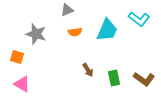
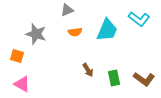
orange square: moved 1 px up
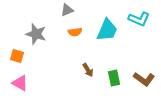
cyan L-shape: rotated 15 degrees counterclockwise
pink triangle: moved 2 px left, 1 px up
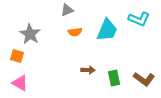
gray star: moved 6 px left; rotated 15 degrees clockwise
brown arrow: rotated 56 degrees counterclockwise
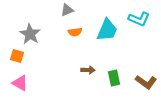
brown L-shape: moved 2 px right, 3 px down
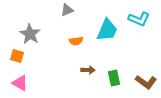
orange semicircle: moved 1 px right, 9 px down
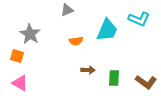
green rectangle: rotated 14 degrees clockwise
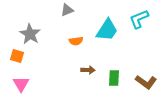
cyan L-shape: rotated 135 degrees clockwise
cyan trapezoid: rotated 10 degrees clockwise
pink triangle: moved 1 px right, 1 px down; rotated 30 degrees clockwise
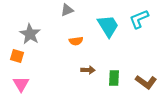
cyan trapezoid: moved 1 px right, 4 px up; rotated 65 degrees counterclockwise
